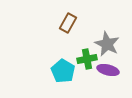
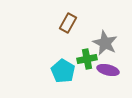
gray star: moved 2 px left, 1 px up
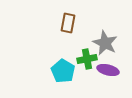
brown rectangle: rotated 18 degrees counterclockwise
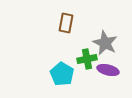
brown rectangle: moved 2 px left
cyan pentagon: moved 1 px left, 3 px down
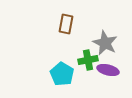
brown rectangle: moved 1 px down
green cross: moved 1 px right, 1 px down
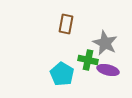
green cross: rotated 24 degrees clockwise
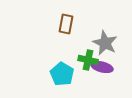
purple ellipse: moved 6 px left, 3 px up
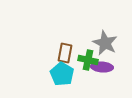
brown rectangle: moved 1 px left, 29 px down
purple ellipse: rotated 10 degrees counterclockwise
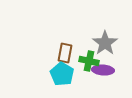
gray star: rotated 10 degrees clockwise
green cross: moved 1 px right, 1 px down
purple ellipse: moved 1 px right, 3 px down
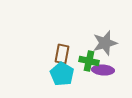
gray star: rotated 20 degrees clockwise
brown rectangle: moved 3 px left, 1 px down
